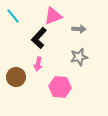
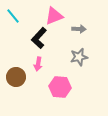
pink triangle: moved 1 px right
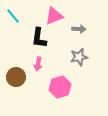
black L-shape: rotated 35 degrees counterclockwise
pink hexagon: rotated 20 degrees counterclockwise
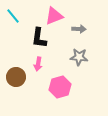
gray star: rotated 18 degrees clockwise
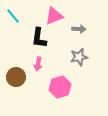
gray star: rotated 18 degrees counterclockwise
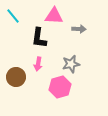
pink triangle: rotated 24 degrees clockwise
gray star: moved 8 px left, 7 px down
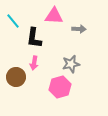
cyan line: moved 5 px down
black L-shape: moved 5 px left
pink arrow: moved 4 px left, 1 px up
